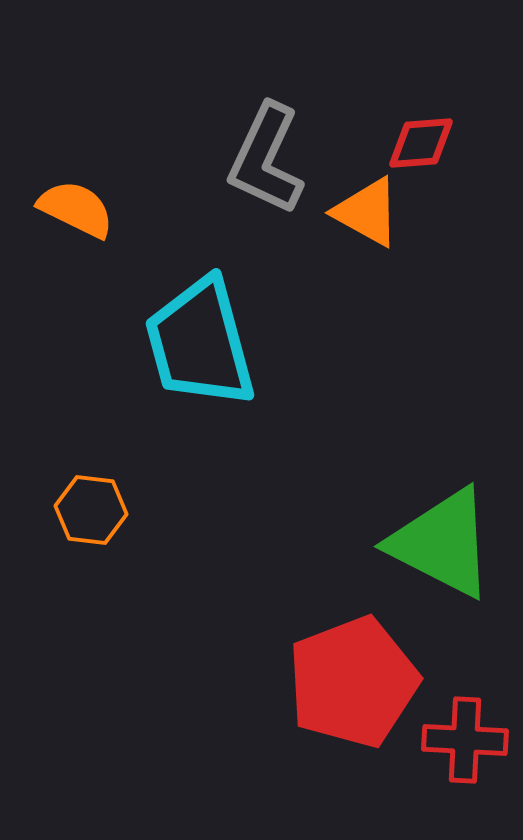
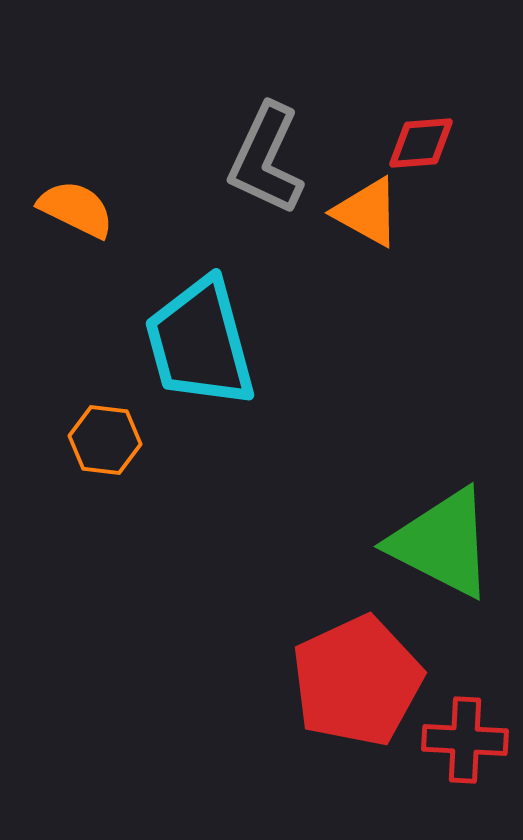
orange hexagon: moved 14 px right, 70 px up
red pentagon: moved 4 px right, 1 px up; rotated 4 degrees counterclockwise
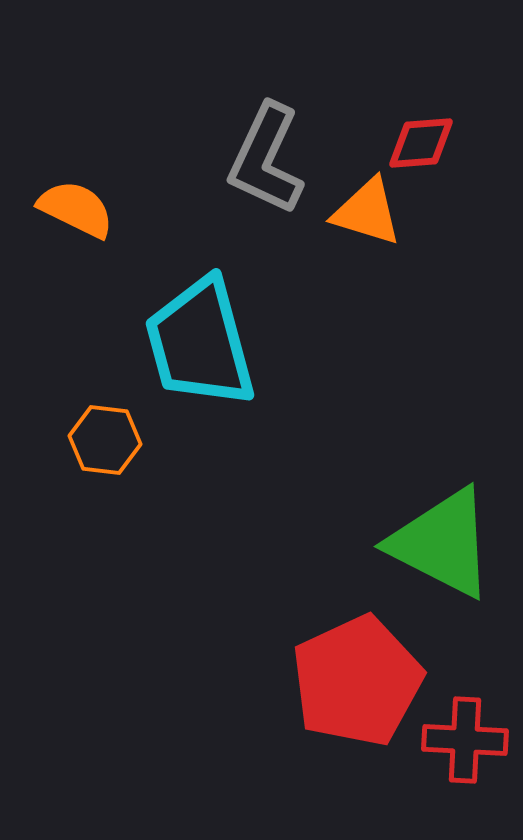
orange triangle: rotated 12 degrees counterclockwise
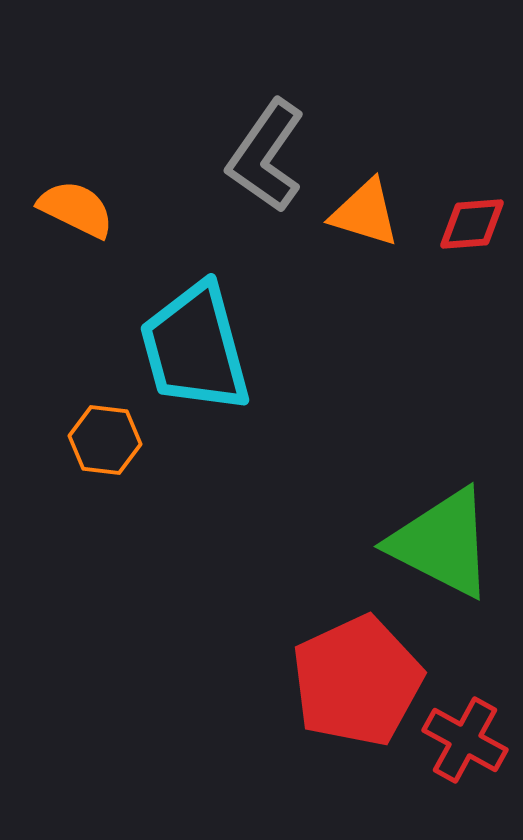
red diamond: moved 51 px right, 81 px down
gray L-shape: moved 3 px up; rotated 10 degrees clockwise
orange triangle: moved 2 px left, 1 px down
cyan trapezoid: moved 5 px left, 5 px down
red cross: rotated 26 degrees clockwise
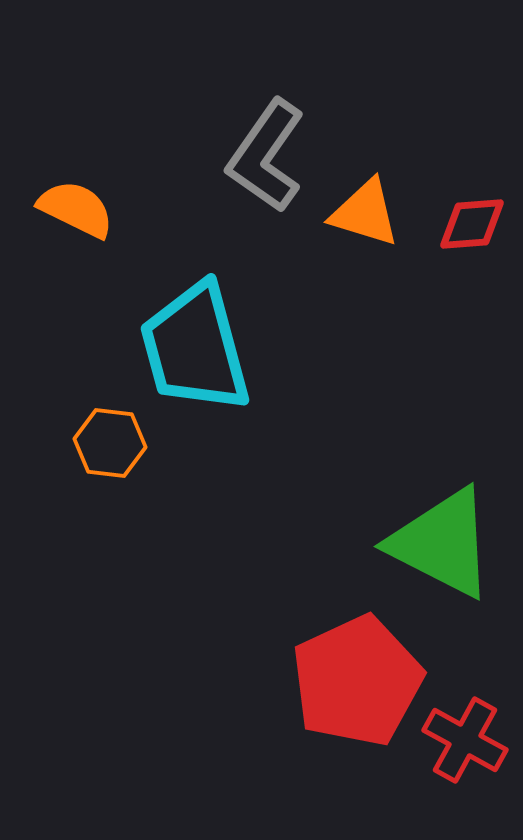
orange hexagon: moved 5 px right, 3 px down
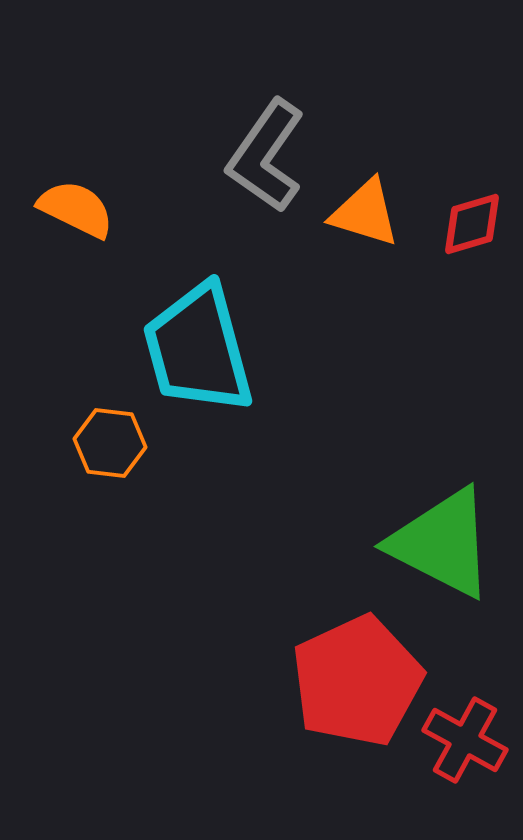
red diamond: rotated 12 degrees counterclockwise
cyan trapezoid: moved 3 px right, 1 px down
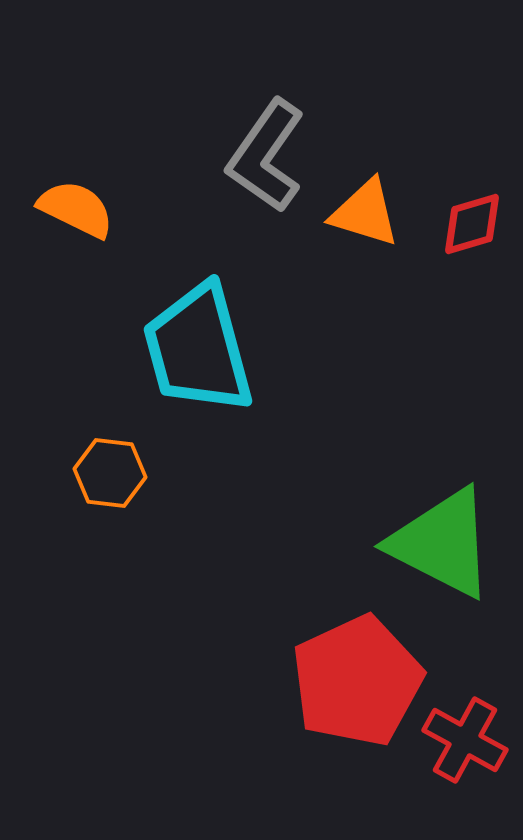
orange hexagon: moved 30 px down
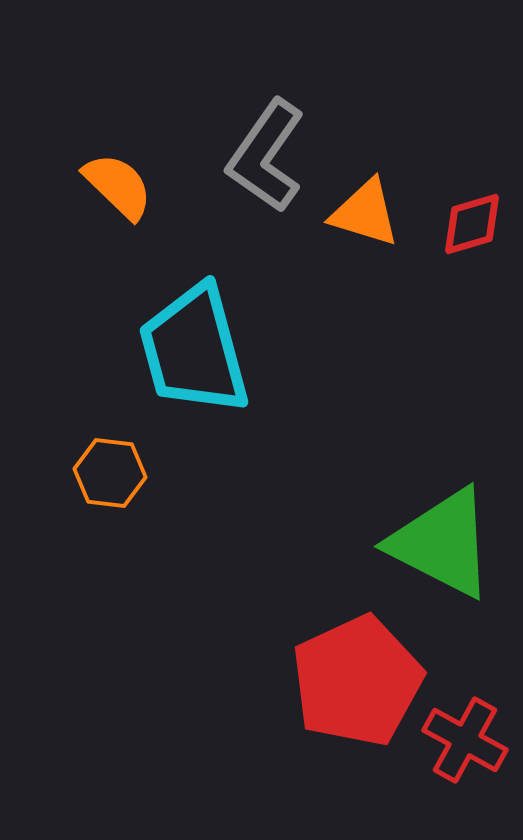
orange semicircle: moved 42 px right, 23 px up; rotated 18 degrees clockwise
cyan trapezoid: moved 4 px left, 1 px down
